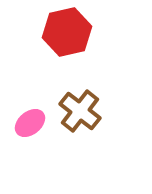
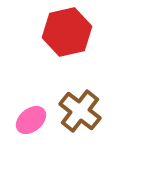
pink ellipse: moved 1 px right, 3 px up
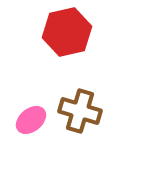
brown cross: rotated 21 degrees counterclockwise
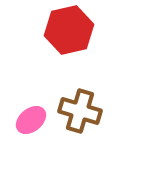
red hexagon: moved 2 px right, 2 px up
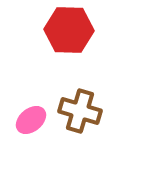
red hexagon: rotated 15 degrees clockwise
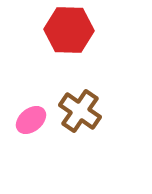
brown cross: rotated 18 degrees clockwise
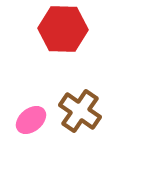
red hexagon: moved 6 px left, 1 px up
